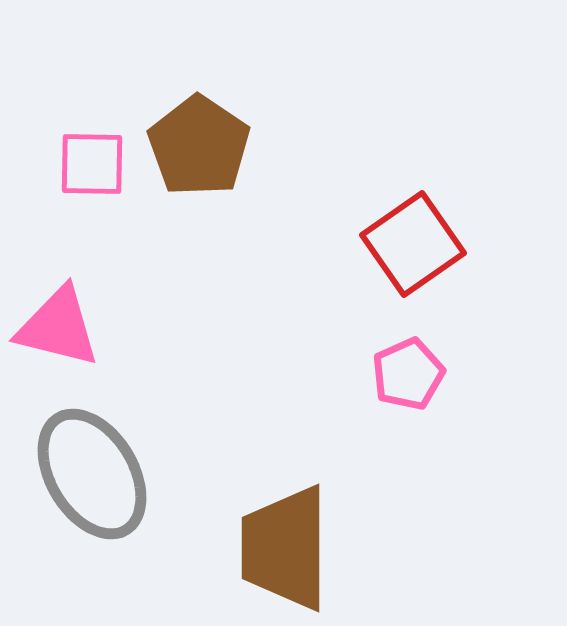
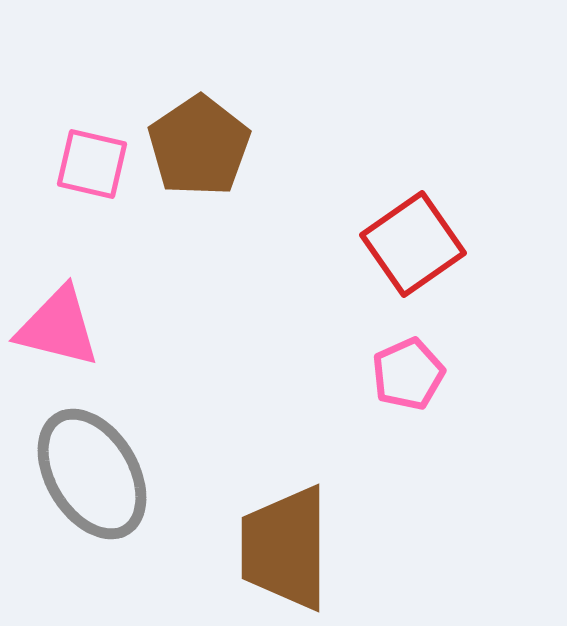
brown pentagon: rotated 4 degrees clockwise
pink square: rotated 12 degrees clockwise
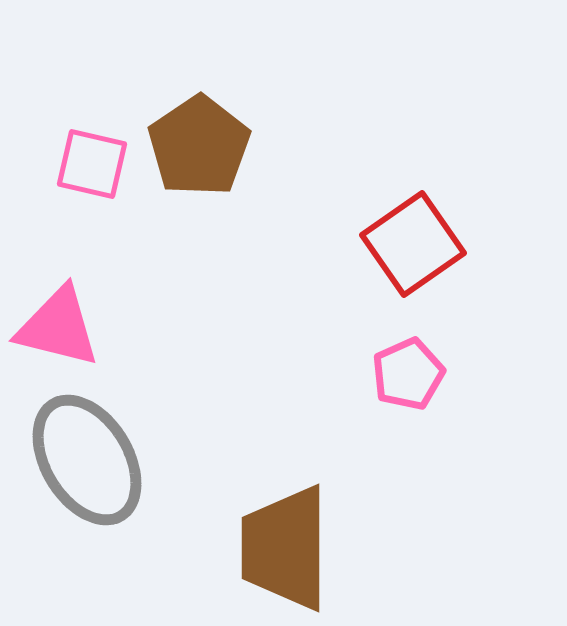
gray ellipse: moved 5 px left, 14 px up
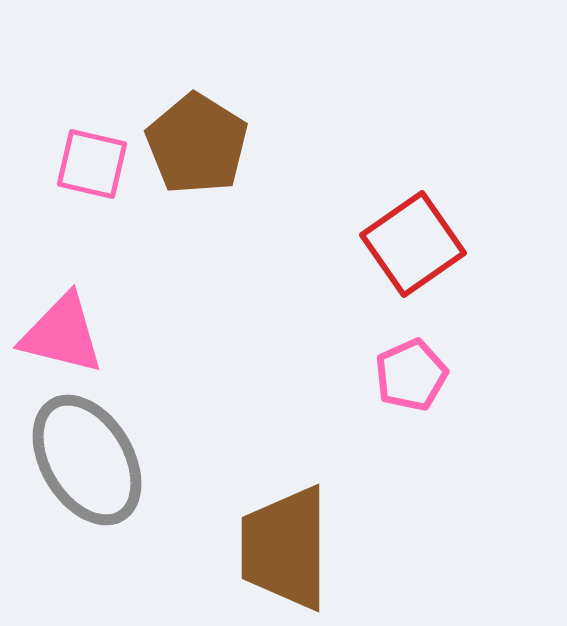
brown pentagon: moved 2 px left, 2 px up; rotated 6 degrees counterclockwise
pink triangle: moved 4 px right, 7 px down
pink pentagon: moved 3 px right, 1 px down
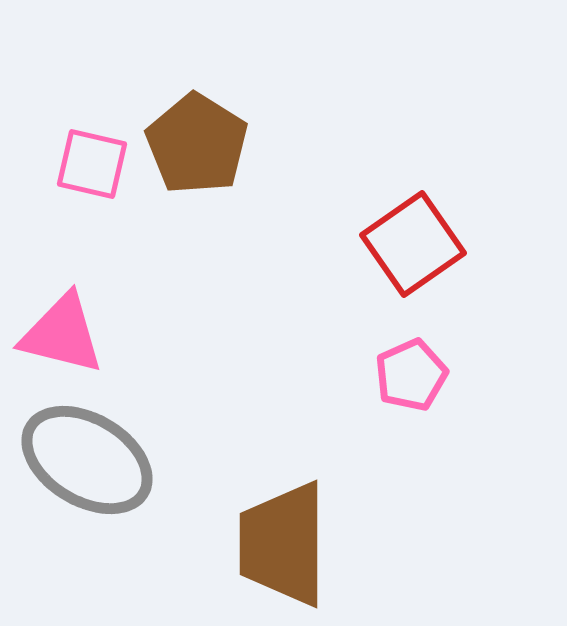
gray ellipse: rotated 28 degrees counterclockwise
brown trapezoid: moved 2 px left, 4 px up
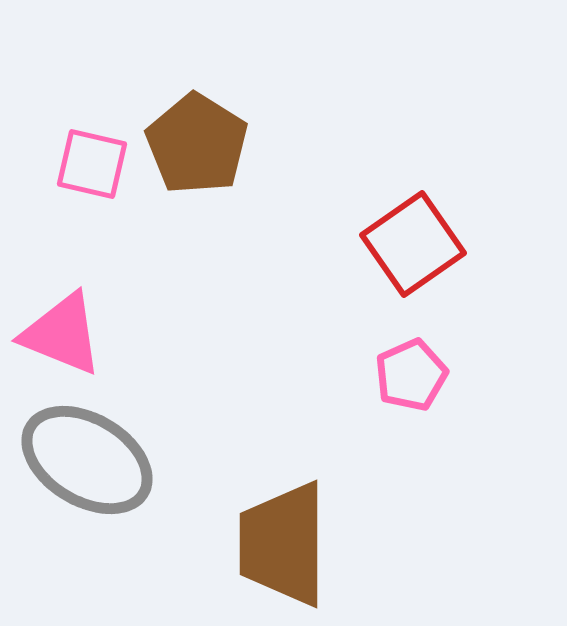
pink triangle: rotated 8 degrees clockwise
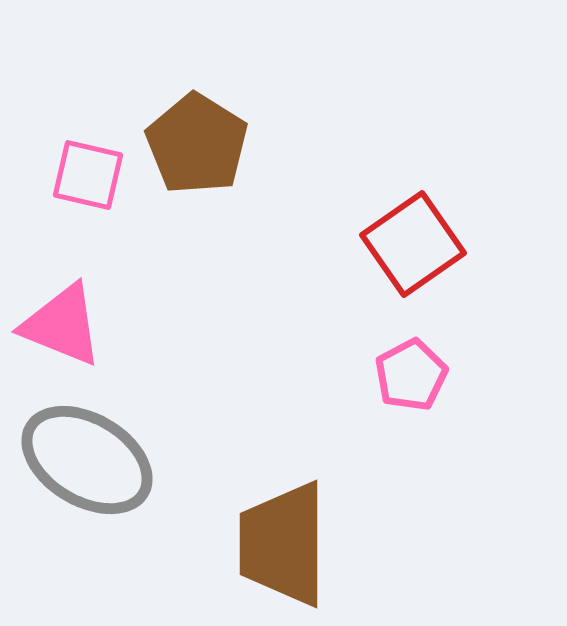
pink square: moved 4 px left, 11 px down
pink triangle: moved 9 px up
pink pentagon: rotated 4 degrees counterclockwise
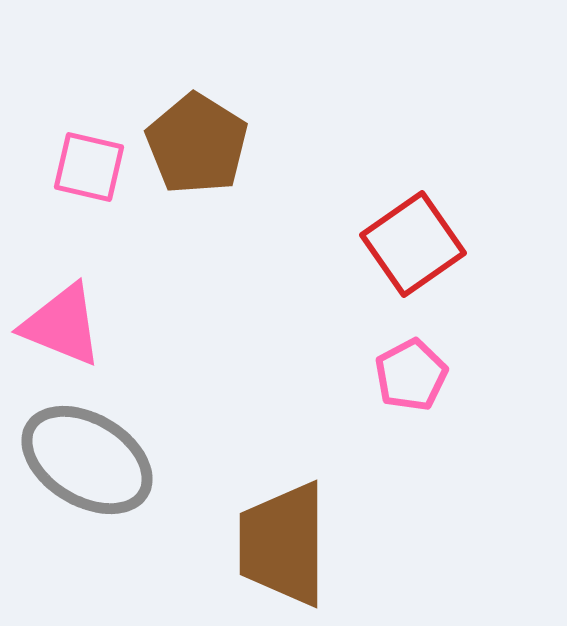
pink square: moved 1 px right, 8 px up
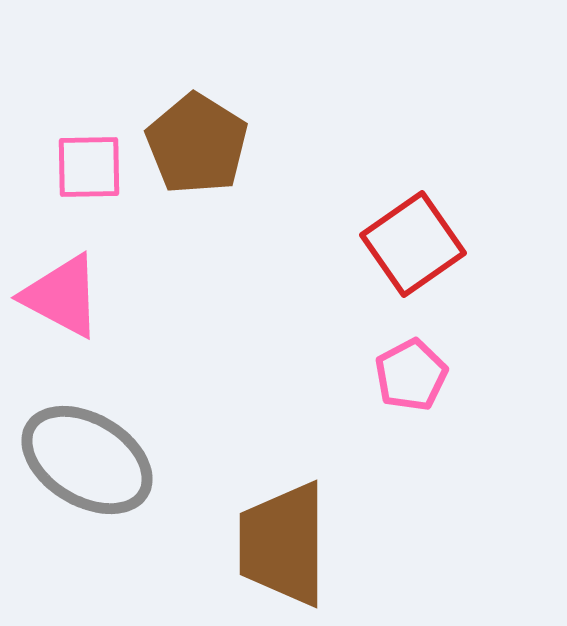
pink square: rotated 14 degrees counterclockwise
pink triangle: moved 29 px up; rotated 6 degrees clockwise
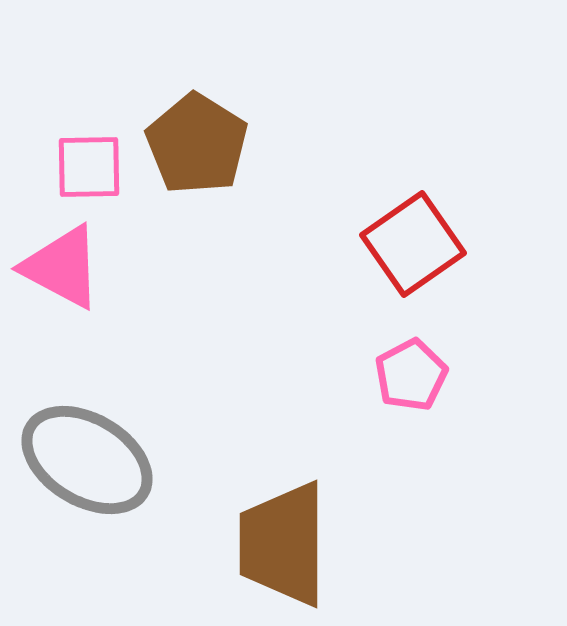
pink triangle: moved 29 px up
